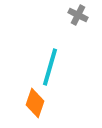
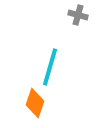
gray cross: rotated 12 degrees counterclockwise
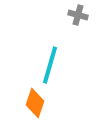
cyan line: moved 2 px up
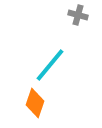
cyan line: rotated 24 degrees clockwise
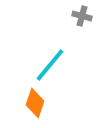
gray cross: moved 4 px right, 1 px down
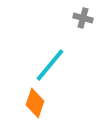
gray cross: moved 1 px right, 2 px down
